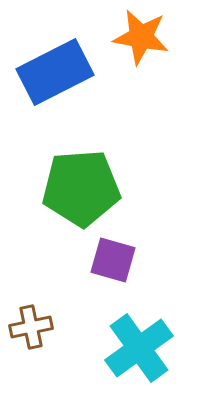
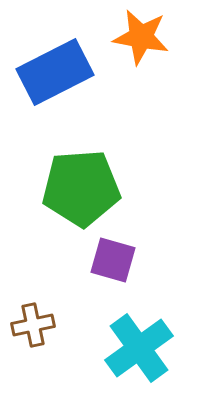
brown cross: moved 2 px right, 2 px up
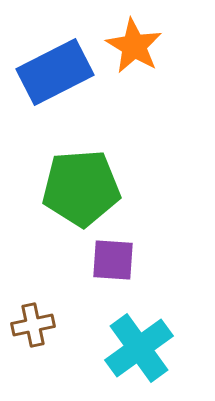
orange star: moved 7 px left, 9 px down; rotated 20 degrees clockwise
purple square: rotated 12 degrees counterclockwise
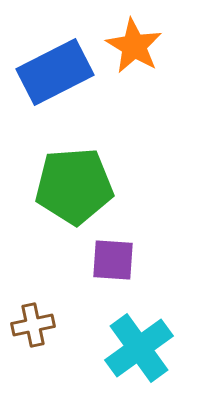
green pentagon: moved 7 px left, 2 px up
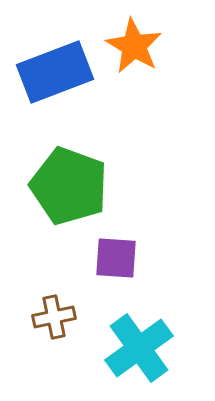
blue rectangle: rotated 6 degrees clockwise
green pentagon: moved 5 px left; rotated 24 degrees clockwise
purple square: moved 3 px right, 2 px up
brown cross: moved 21 px right, 8 px up
